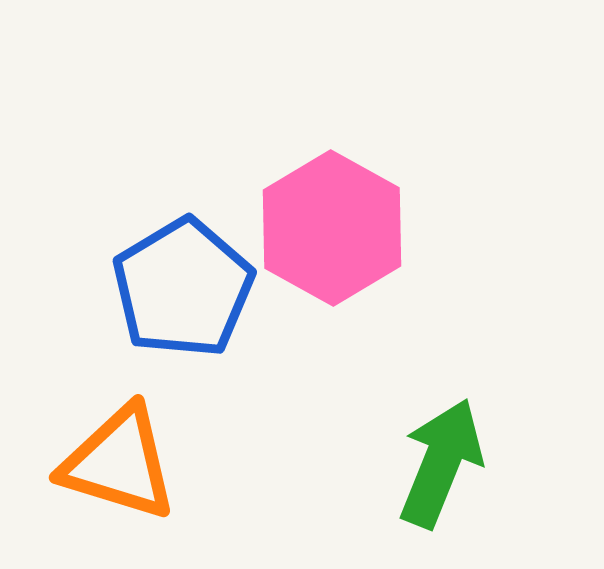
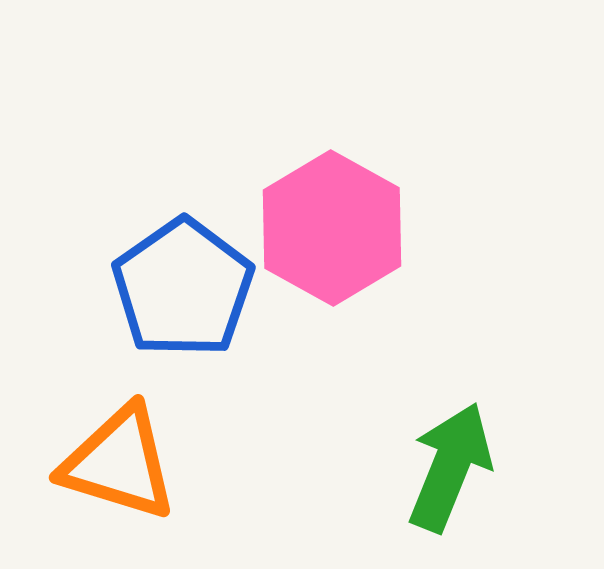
blue pentagon: rotated 4 degrees counterclockwise
green arrow: moved 9 px right, 4 px down
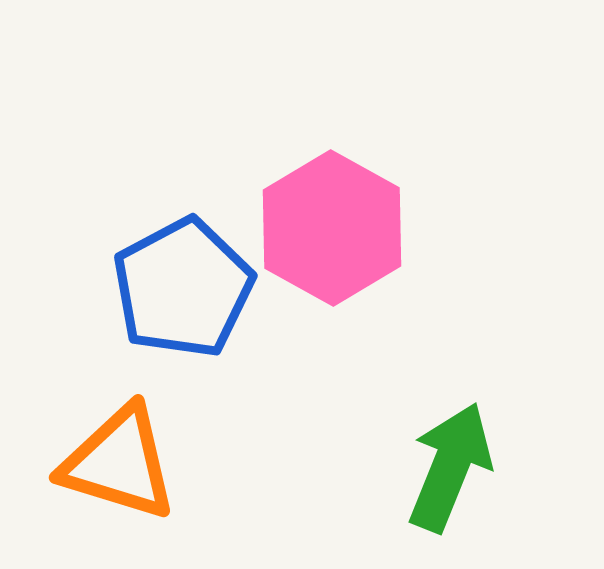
blue pentagon: rotated 7 degrees clockwise
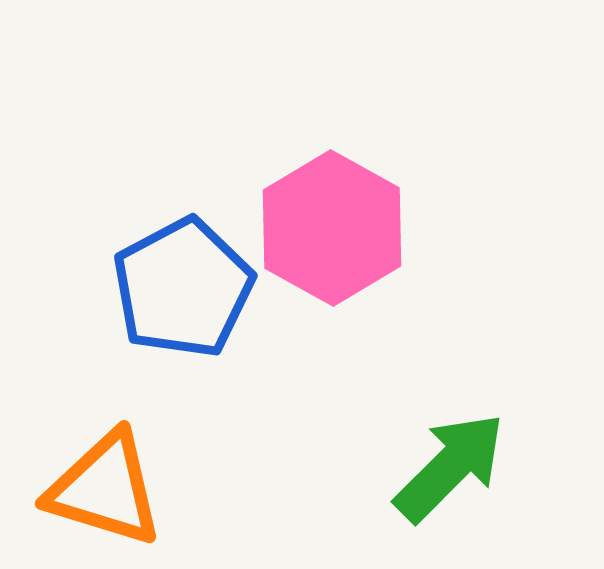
orange triangle: moved 14 px left, 26 px down
green arrow: rotated 23 degrees clockwise
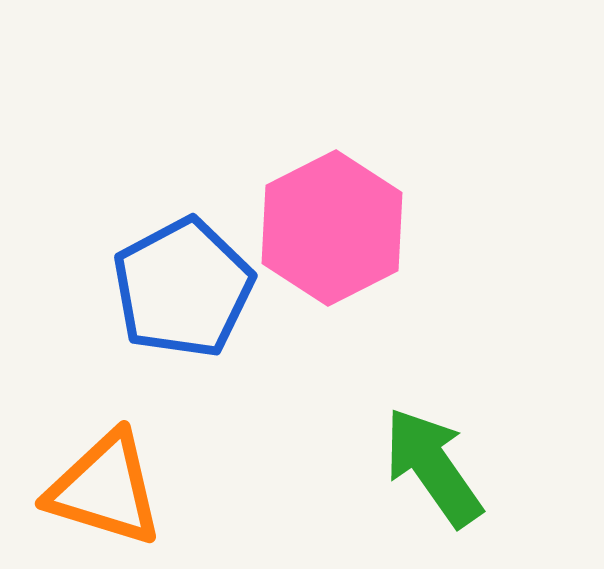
pink hexagon: rotated 4 degrees clockwise
green arrow: moved 17 px left; rotated 80 degrees counterclockwise
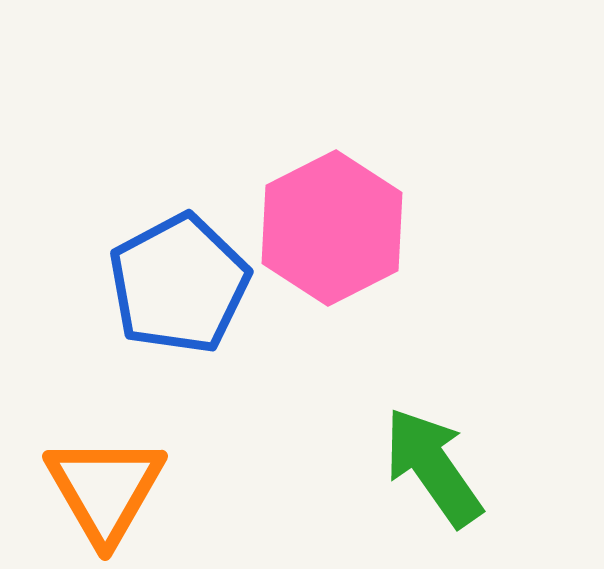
blue pentagon: moved 4 px left, 4 px up
orange triangle: rotated 43 degrees clockwise
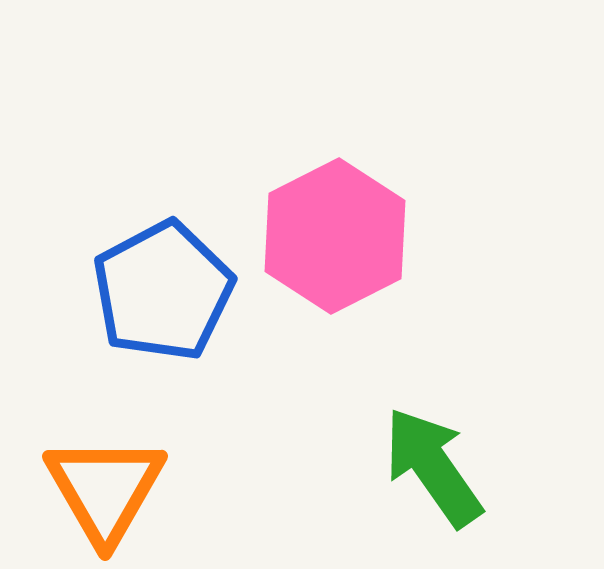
pink hexagon: moved 3 px right, 8 px down
blue pentagon: moved 16 px left, 7 px down
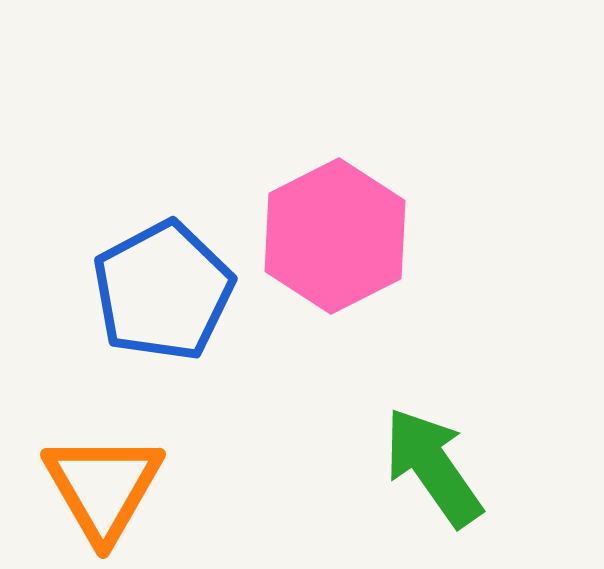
orange triangle: moved 2 px left, 2 px up
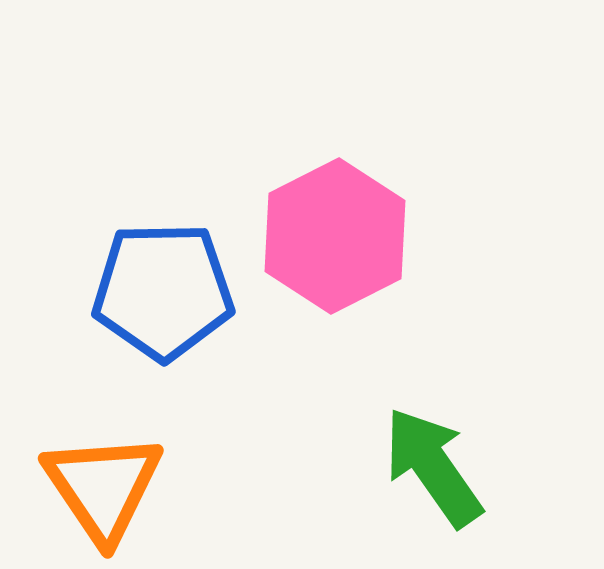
blue pentagon: rotated 27 degrees clockwise
orange triangle: rotated 4 degrees counterclockwise
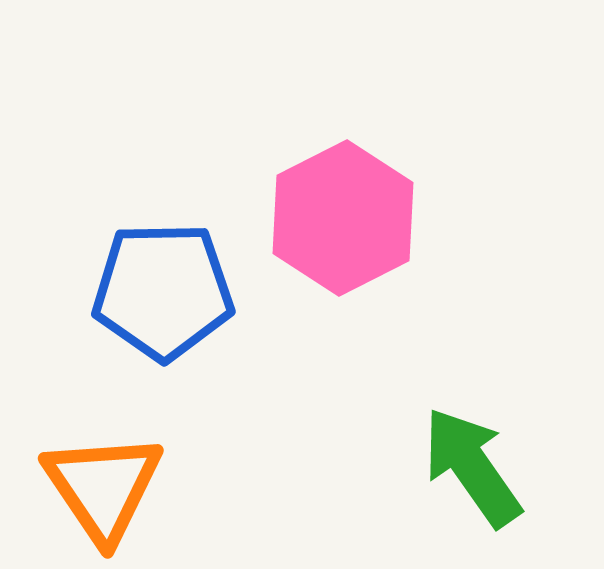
pink hexagon: moved 8 px right, 18 px up
green arrow: moved 39 px right
